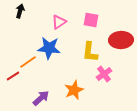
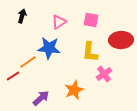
black arrow: moved 2 px right, 5 px down
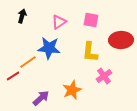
pink cross: moved 2 px down
orange star: moved 2 px left
